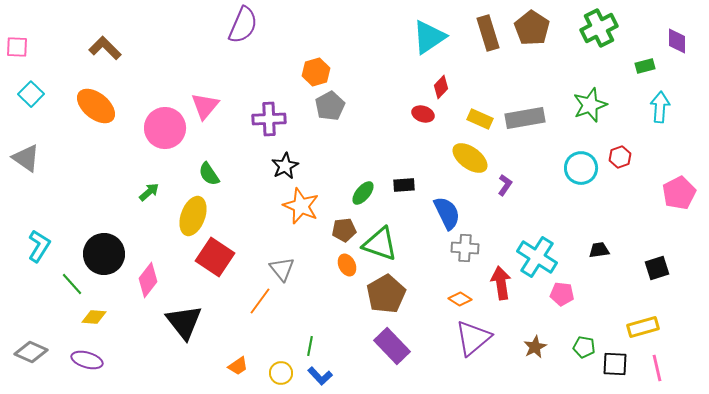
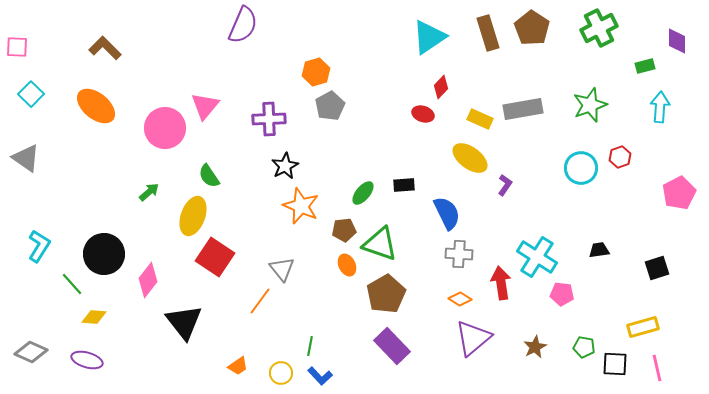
gray rectangle at (525, 118): moved 2 px left, 9 px up
green semicircle at (209, 174): moved 2 px down
gray cross at (465, 248): moved 6 px left, 6 px down
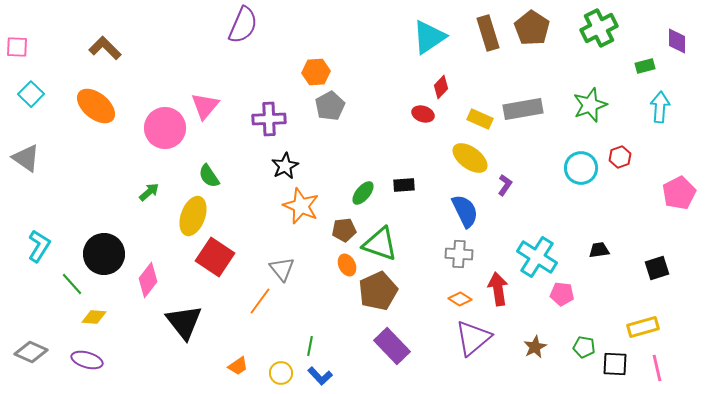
orange hexagon at (316, 72): rotated 12 degrees clockwise
blue semicircle at (447, 213): moved 18 px right, 2 px up
red arrow at (501, 283): moved 3 px left, 6 px down
brown pentagon at (386, 294): moved 8 px left, 3 px up; rotated 6 degrees clockwise
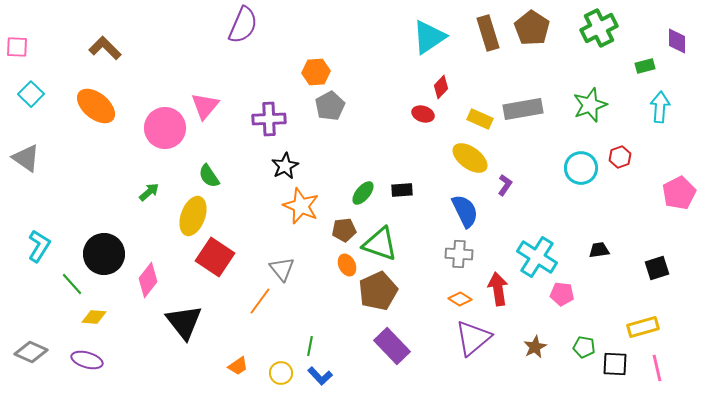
black rectangle at (404, 185): moved 2 px left, 5 px down
